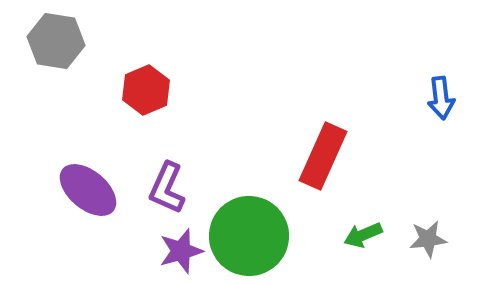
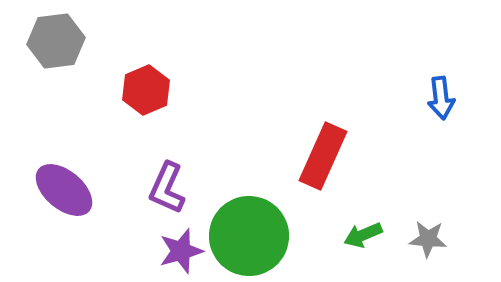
gray hexagon: rotated 16 degrees counterclockwise
purple ellipse: moved 24 px left
gray star: rotated 12 degrees clockwise
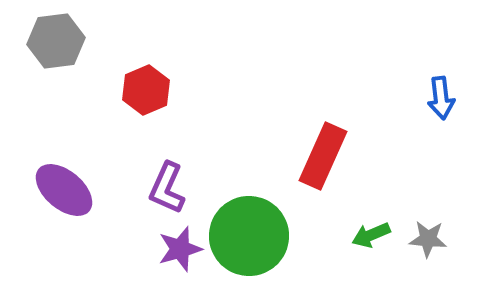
green arrow: moved 8 px right
purple star: moved 1 px left, 2 px up
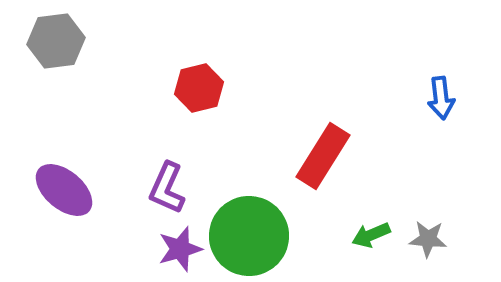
red hexagon: moved 53 px right, 2 px up; rotated 9 degrees clockwise
red rectangle: rotated 8 degrees clockwise
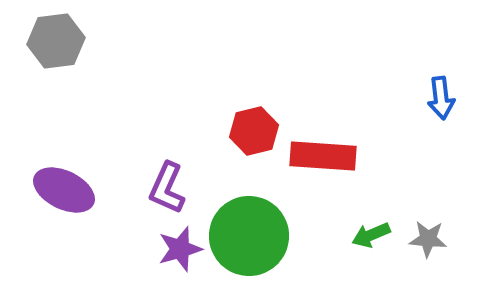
red hexagon: moved 55 px right, 43 px down
red rectangle: rotated 62 degrees clockwise
purple ellipse: rotated 14 degrees counterclockwise
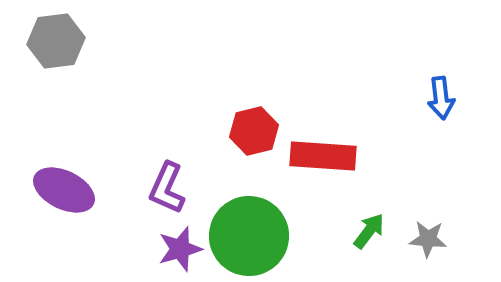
green arrow: moved 2 px left, 4 px up; rotated 150 degrees clockwise
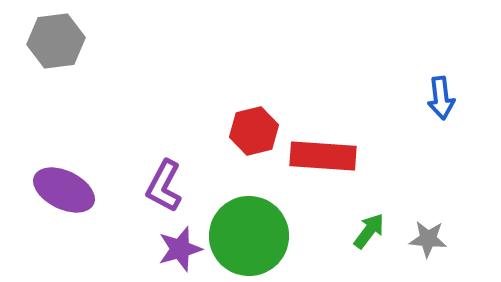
purple L-shape: moved 3 px left, 2 px up; rotated 4 degrees clockwise
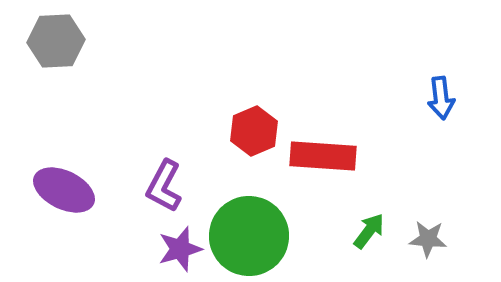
gray hexagon: rotated 4 degrees clockwise
red hexagon: rotated 9 degrees counterclockwise
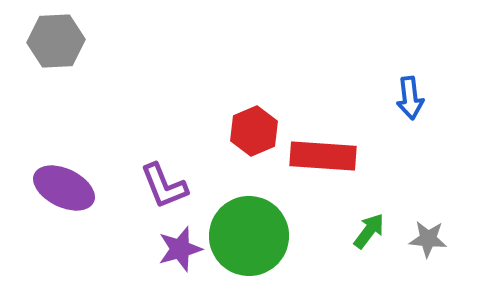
blue arrow: moved 31 px left
purple L-shape: rotated 50 degrees counterclockwise
purple ellipse: moved 2 px up
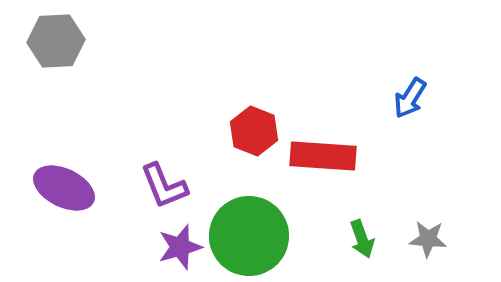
blue arrow: rotated 39 degrees clockwise
red hexagon: rotated 15 degrees counterclockwise
green arrow: moved 7 px left, 8 px down; rotated 123 degrees clockwise
purple star: moved 2 px up
